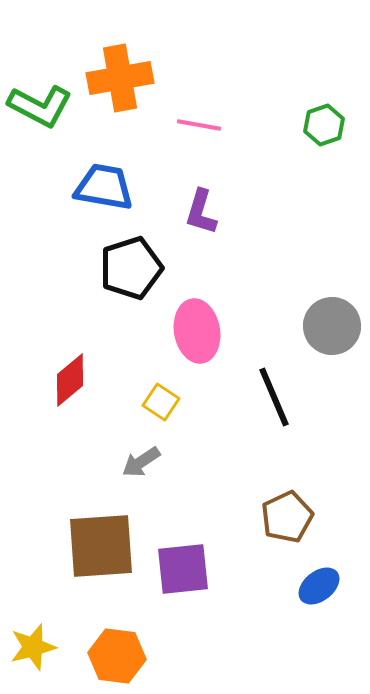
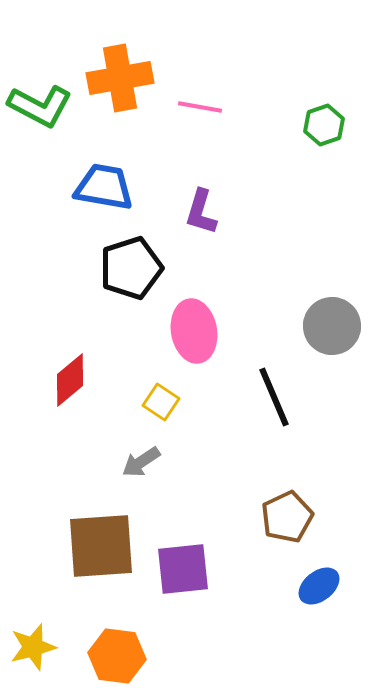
pink line: moved 1 px right, 18 px up
pink ellipse: moved 3 px left
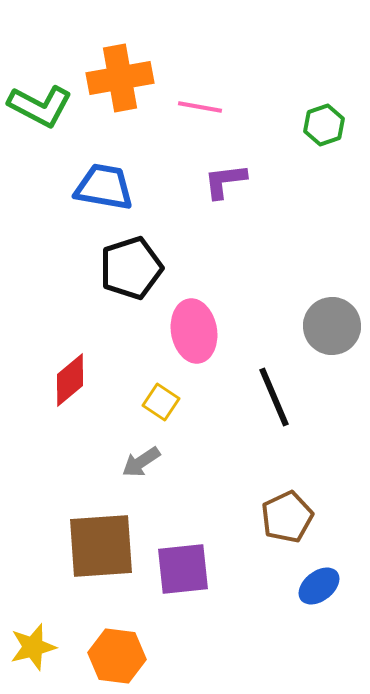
purple L-shape: moved 24 px right, 31 px up; rotated 66 degrees clockwise
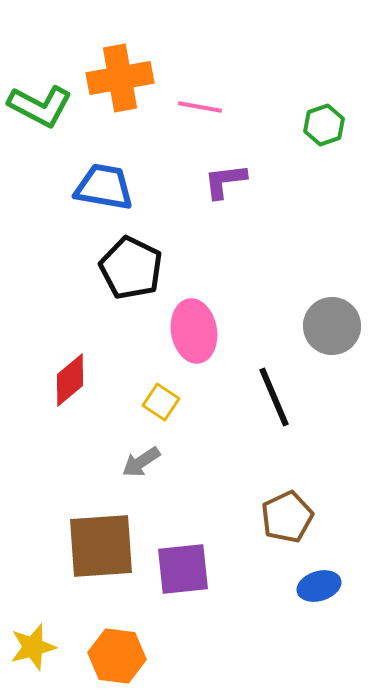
black pentagon: rotated 28 degrees counterclockwise
blue ellipse: rotated 21 degrees clockwise
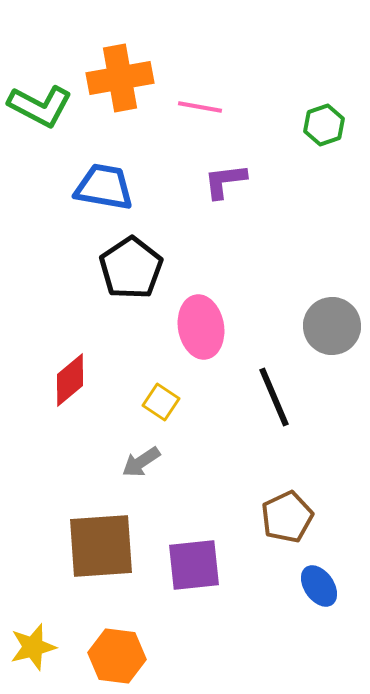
black pentagon: rotated 12 degrees clockwise
pink ellipse: moved 7 px right, 4 px up
purple square: moved 11 px right, 4 px up
blue ellipse: rotated 72 degrees clockwise
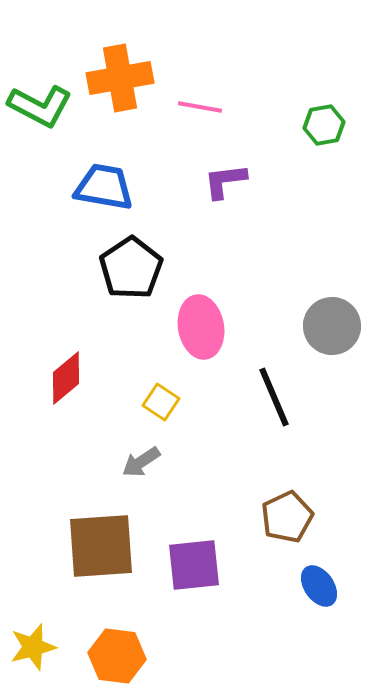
green hexagon: rotated 9 degrees clockwise
red diamond: moved 4 px left, 2 px up
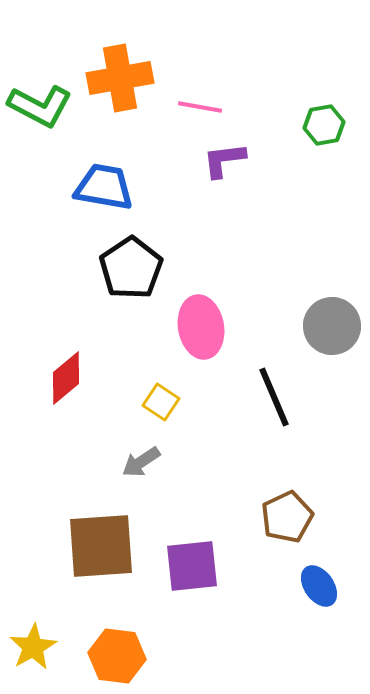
purple L-shape: moved 1 px left, 21 px up
purple square: moved 2 px left, 1 px down
yellow star: rotated 15 degrees counterclockwise
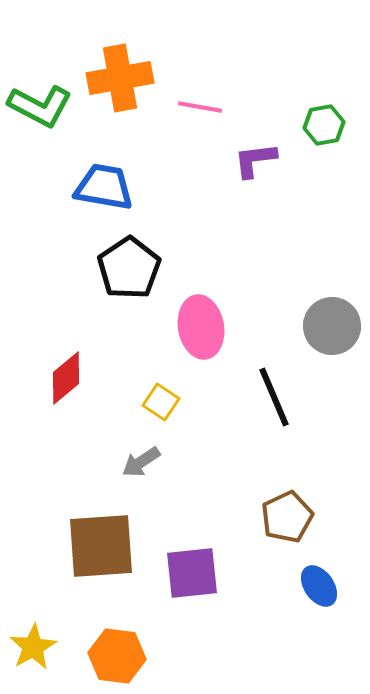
purple L-shape: moved 31 px right
black pentagon: moved 2 px left
purple square: moved 7 px down
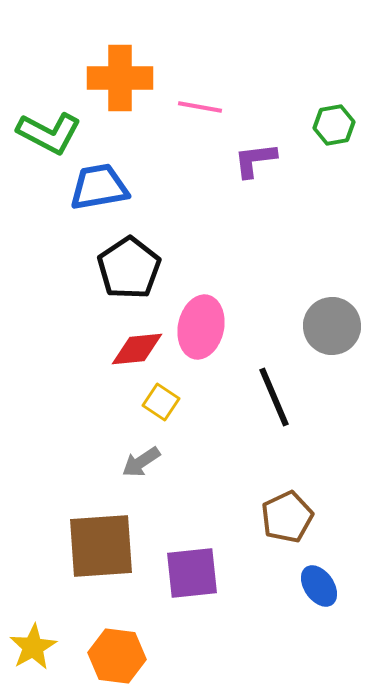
orange cross: rotated 10 degrees clockwise
green L-shape: moved 9 px right, 27 px down
green hexagon: moved 10 px right
blue trapezoid: moved 5 px left; rotated 20 degrees counterclockwise
pink ellipse: rotated 22 degrees clockwise
red diamond: moved 71 px right, 29 px up; rotated 34 degrees clockwise
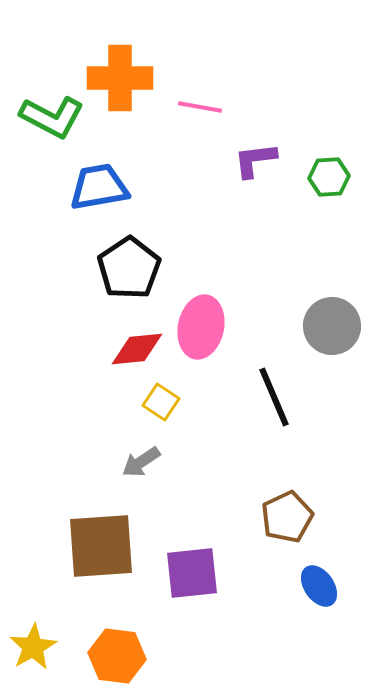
green hexagon: moved 5 px left, 52 px down; rotated 6 degrees clockwise
green L-shape: moved 3 px right, 16 px up
